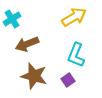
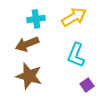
cyan cross: moved 24 px right; rotated 24 degrees clockwise
brown star: moved 5 px left
purple square: moved 19 px right, 5 px down
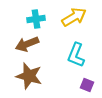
purple square: rotated 32 degrees counterclockwise
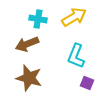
cyan cross: moved 2 px right; rotated 18 degrees clockwise
cyan L-shape: moved 1 px down
brown star: moved 2 px down
purple square: moved 2 px up
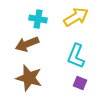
yellow arrow: moved 2 px right
purple square: moved 7 px left
